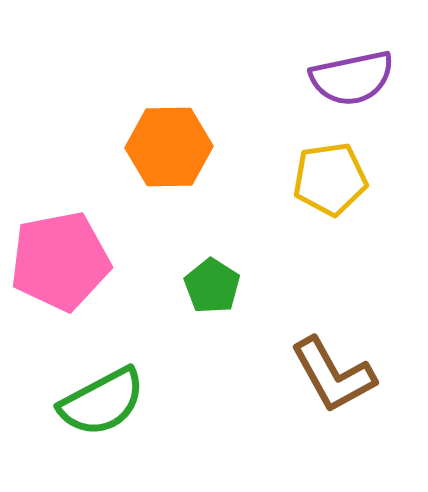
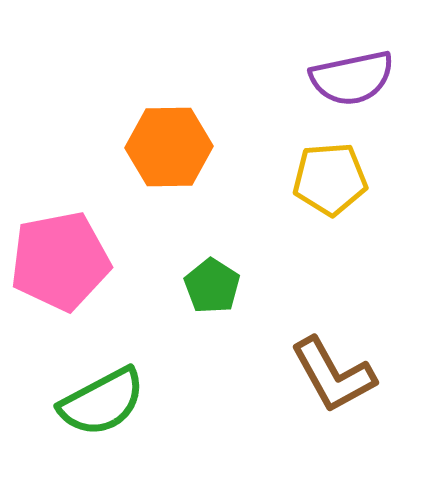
yellow pentagon: rotated 4 degrees clockwise
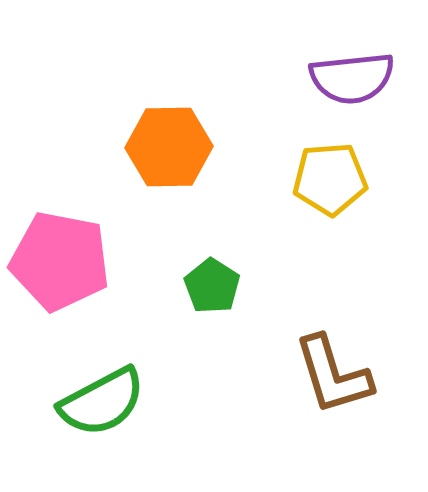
purple semicircle: rotated 6 degrees clockwise
pink pentagon: rotated 22 degrees clockwise
brown L-shape: rotated 12 degrees clockwise
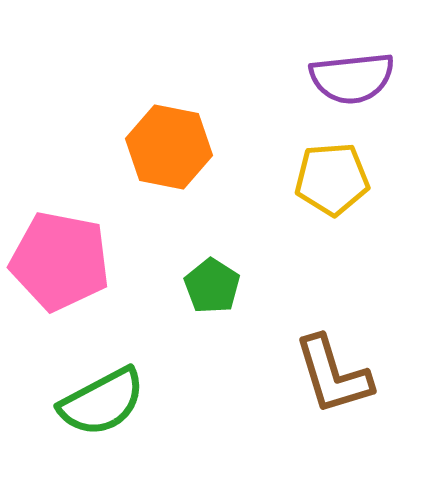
orange hexagon: rotated 12 degrees clockwise
yellow pentagon: moved 2 px right
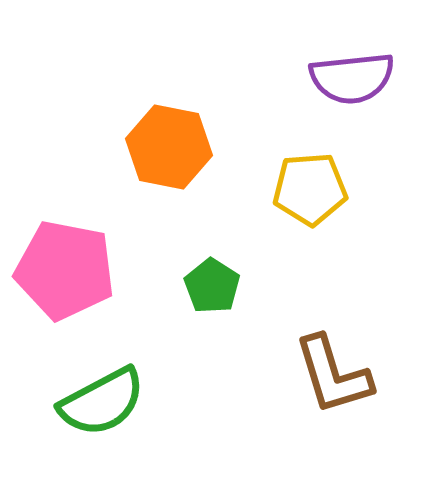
yellow pentagon: moved 22 px left, 10 px down
pink pentagon: moved 5 px right, 9 px down
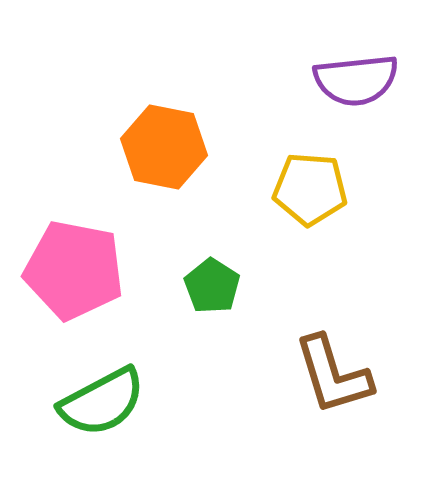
purple semicircle: moved 4 px right, 2 px down
orange hexagon: moved 5 px left
yellow pentagon: rotated 8 degrees clockwise
pink pentagon: moved 9 px right
